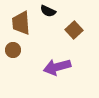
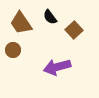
black semicircle: moved 2 px right, 6 px down; rotated 28 degrees clockwise
brown trapezoid: rotated 30 degrees counterclockwise
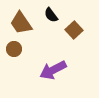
black semicircle: moved 1 px right, 2 px up
brown circle: moved 1 px right, 1 px up
purple arrow: moved 4 px left, 3 px down; rotated 12 degrees counterclockwise
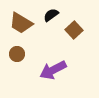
black semicircle: rotated 91 degrees clockwise
brown trapezoid: rotated 25 degrees counterclockwise
brown circle: moved 3 px right, 5 px down
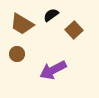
brown trapezoid: moved 1 px right, 1 px down
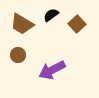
brown square: moved 3 px right, 6 px up
brown circle: moved 1 px right, 1 px down
purple arrow: moved 1 px left
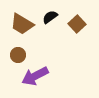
black semicircle: moved 1 px left, 2 px down
purple arrow: moved 17 px left, 6 px down
